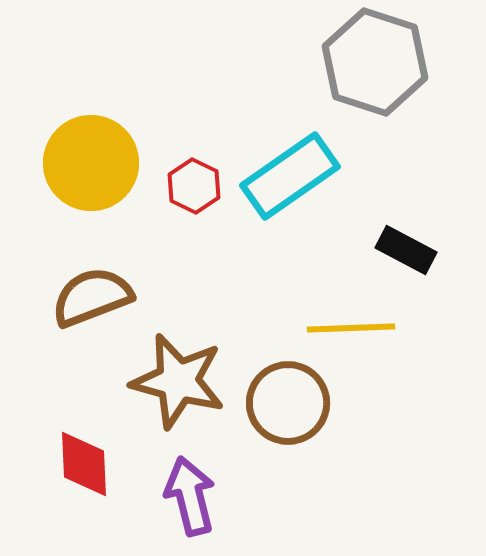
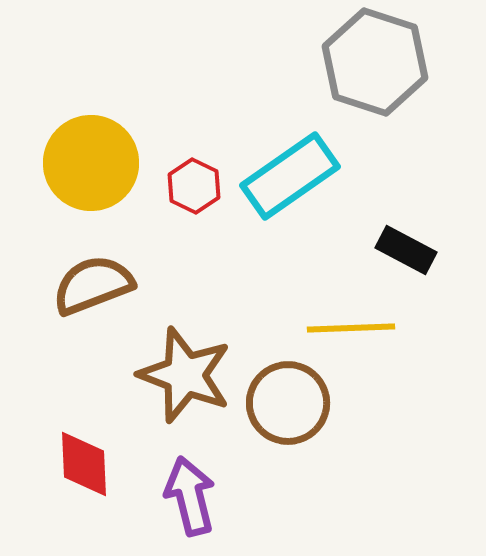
brown semicircle: moved 1 px right, 12 px up
brown star: moved 7 px right, 6 px up; rotated 6 degrees clockwise
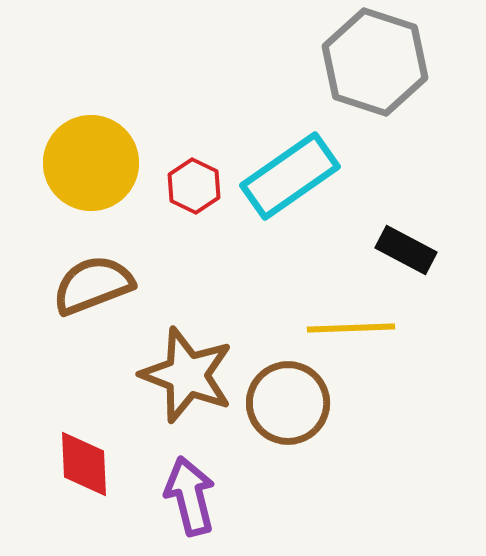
brown star: moved 2 px right
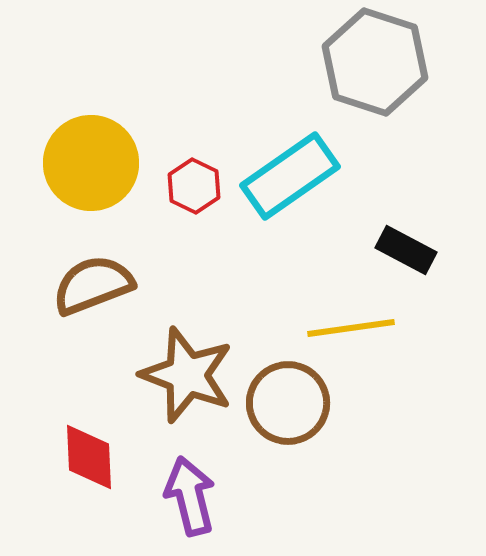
yellow line: rotated 6 degrees counterclockwise
red diamond: moved 5 px right, 7 px up
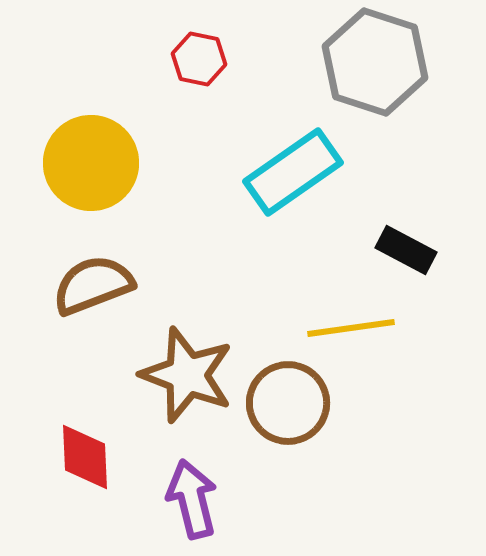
cyan rectangle: moved 3 px right, 4 px up
red hexagon: moved 5 px right, 127 px up; rotated 14 degrees counterclockwise
red diamond: moved 4 px left
purple arrow: moved 2 px right, 3 px down
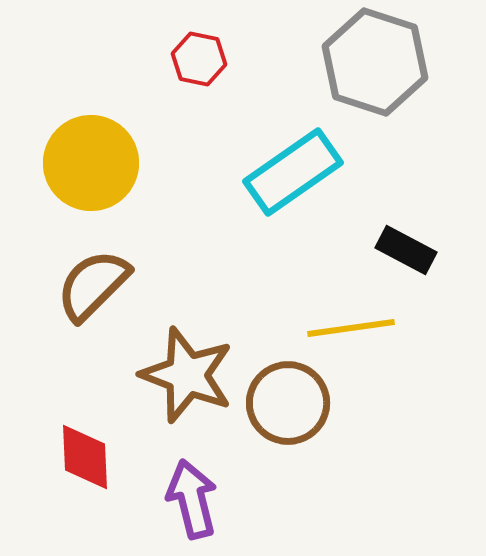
brown semicircle: rotated 24 degrees counterclockwise
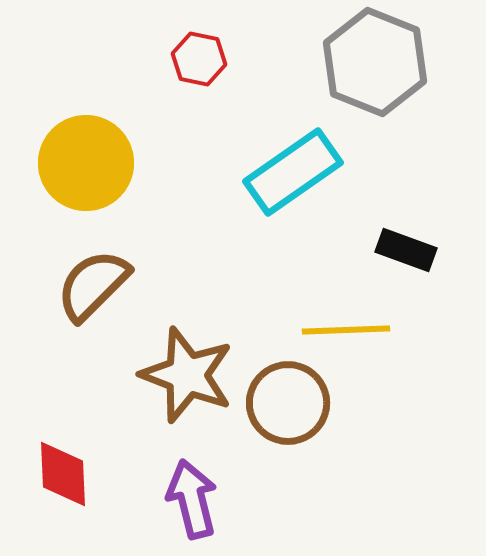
gray hexagon: rotated 4 degrees clockwise
yellow circle: moved 5 px left
black rectangle: rotated 8 degrees counterclockwise
yellow line: moved 5 px left, 2 px down; rotated 6 degrees clockwise
red diamond: moved 22 px left, 17 px down
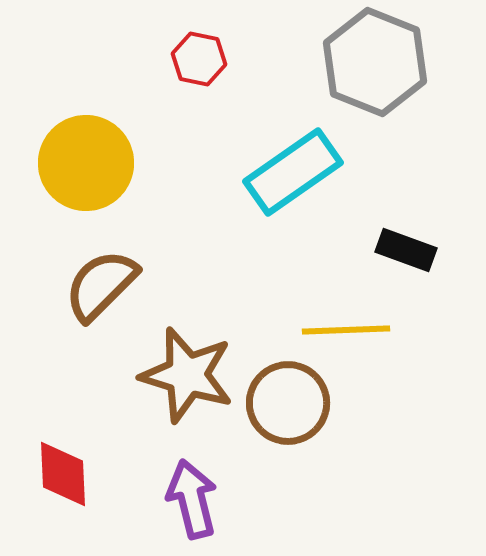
brown semicircle: moved 8 px right
brown star: rotated 4 degrees counterclockwise
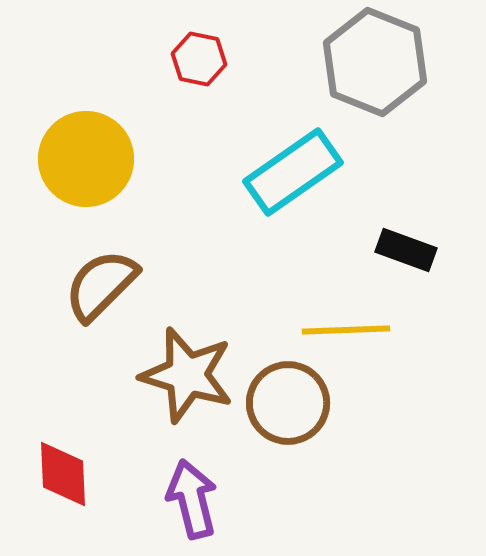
yellow circle: moved 4 px up
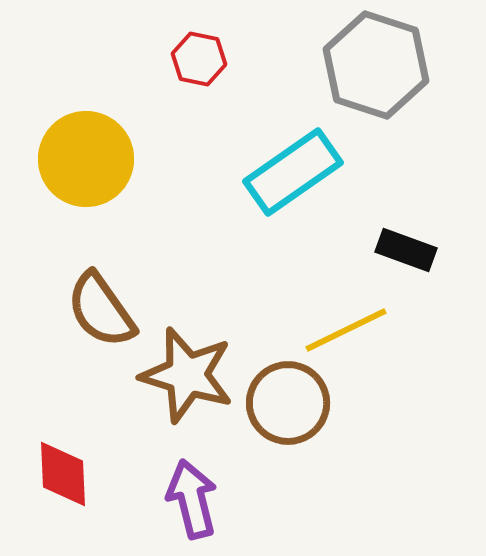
gray hexagon: moved 1 px right, 3 px down; rotated 4 degrees counterclockwise
brown semicircle: moved 25 px down; rotated 80 degrees counterclockwise
yellow line: rotated 24 degrees counterclockwise
